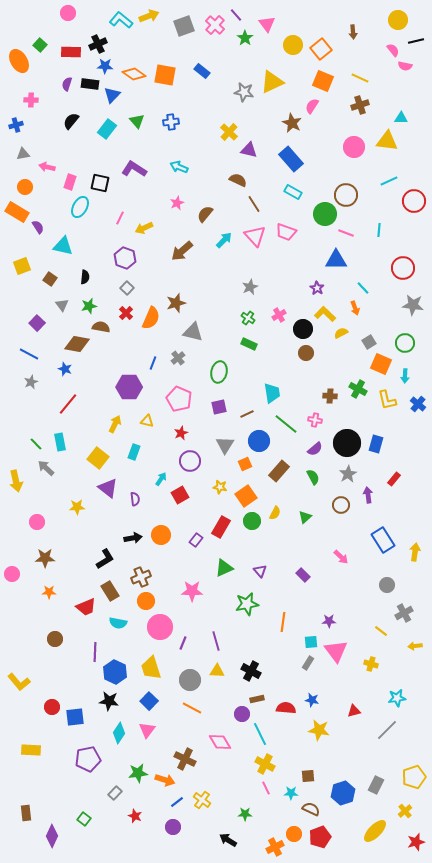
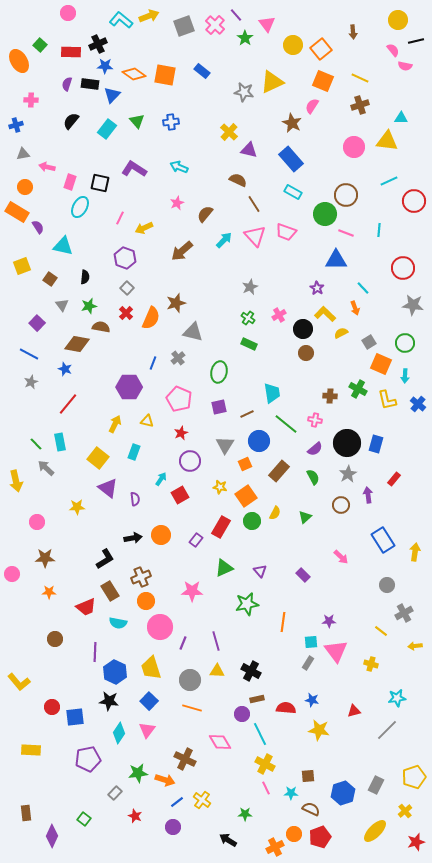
orange line at (192, 708): rotated 12 degrees counterclockwise
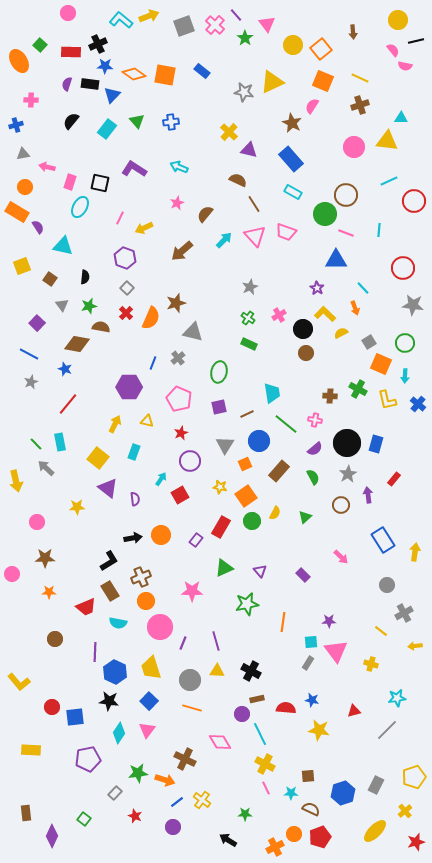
black L-shape at (105, 559): moved 4 px right, 2 px down
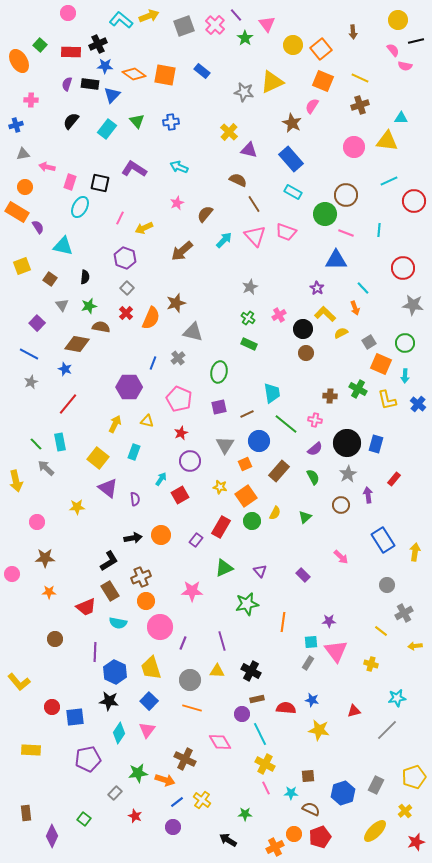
purple line at (216, 641): moved 6 px right
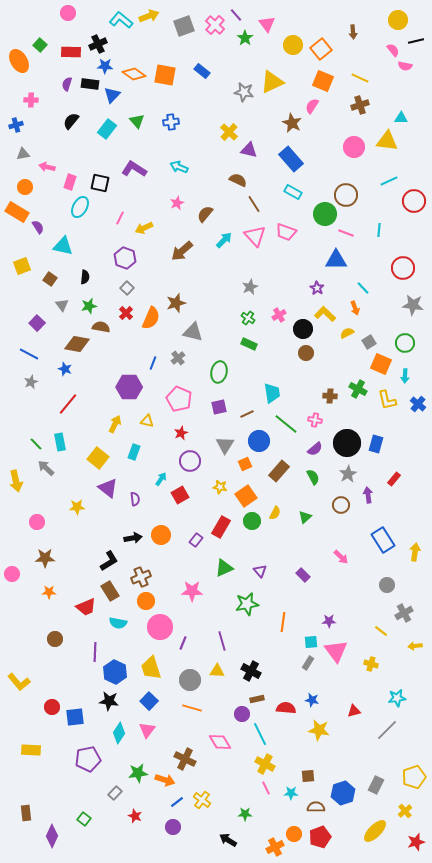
yellow semicircle at (341, 333): moved 6 px right
brown semicircle at (311, 809): moved 5 px right, 2 px up; rotated 24 degrees counterclockwise
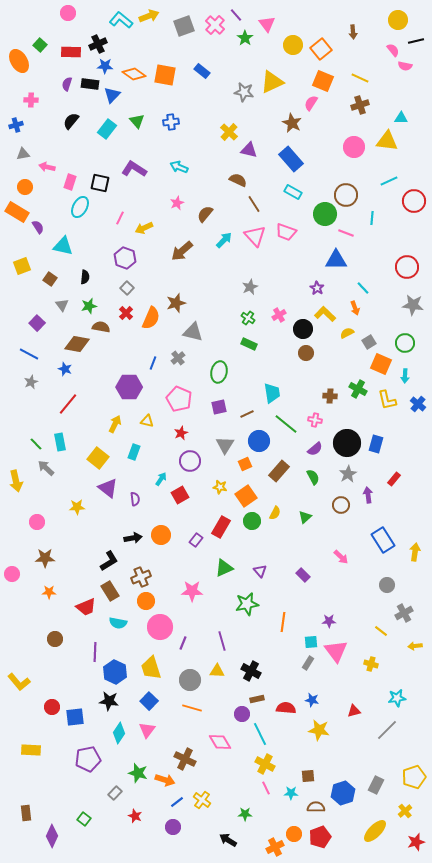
pink semicircle at (312, 106): moved 1 px left, 3 px up
cyan line at (379, 230): moved 7 px left, 12 px up
red circle at (403, 268): moved 4 px right, 1 px up
green star at (138, 773): rotated 24 degrees clockwise
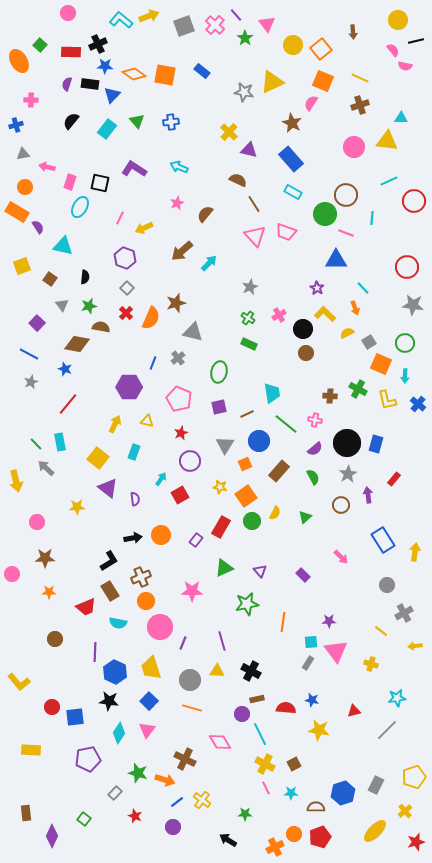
cyan arrow at (224, 240): moved 15 px left, 23 px down
brown square at (308, 776): moved 14 px left, 12 px up; rotated 24 degrees counterclockwise
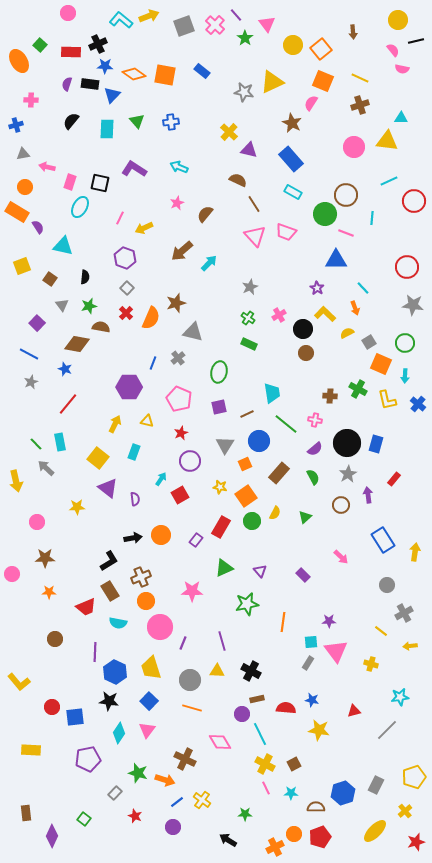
pink semicircle at (405, 66): moved 3 px left, 3 px down
cyan rectangle at (107, 129): rotated 36 degrees counterclockwise
brown rectangle at (279, 471): moved 2 px down
yellow arrow at (415, 646): moved 5 px left
cyan star at (397, 698): moved 3 px right, 1 px up
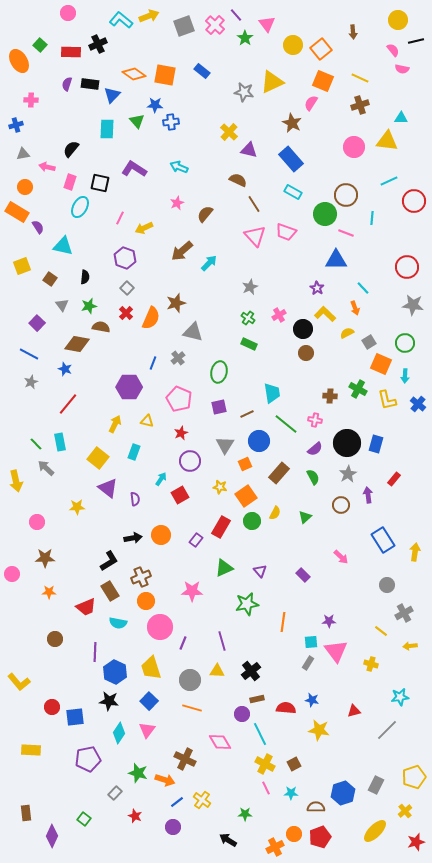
blue star at (105, 66): moved 50 px right, 39 px down
black semicircle at (71, 121): moved 28 px down
black cross at (251, 671): rotated 24 degrees clockwise
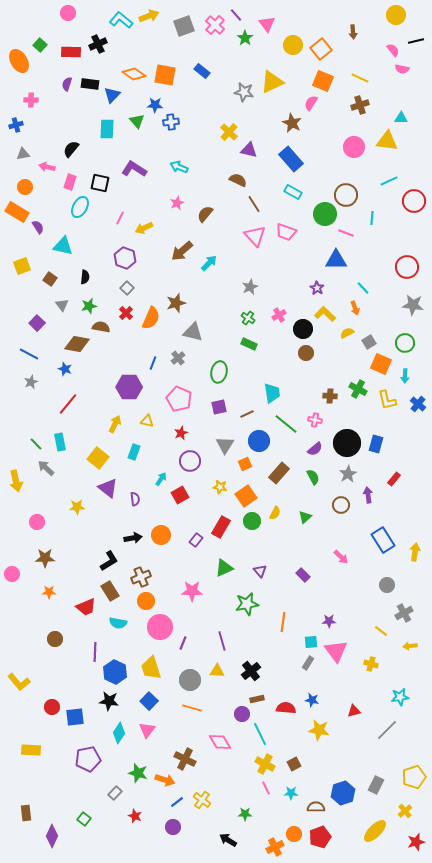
yellow circle at (398, 20): moved 2 px left, 5 px up
